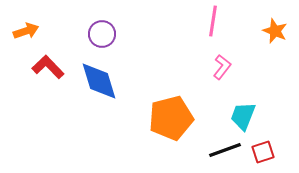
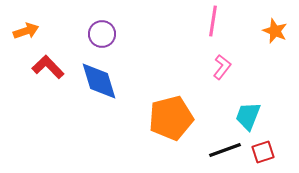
cyan trapezoid: moved 5 px right
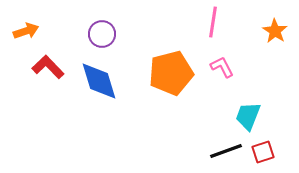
pink line: moved 1 px down
orange star: rotated 10 degrees clockwise
pink L-shape: rotated 65 degrees counterclockwise
orange pentagon: moved 45 px up
black line: moved 1 px right, 1 px down
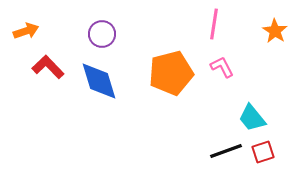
pink line: moved 1 px right, 2 px down
cyan trapezoid: moved 4 px right, 2 px down; rotated 60 degrees counterclockwise
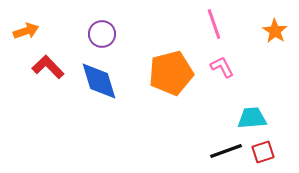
pink line: rotated 28 degrees counterclockwise
cyan trapezoid: rotated 124 degrees clockwise
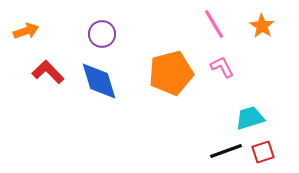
pink line: rotated 12 degrees counterclockwise
orange star: moved 13 px left, 5 px up
red L-shape: moved 5 px down
cyan trapezoid: moved 2 px left; rotated 12 degrees counterclockwise
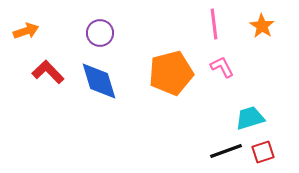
pink line: rotated 24 degrees clockwise
purple circle: moved 2 px left, 1 px up
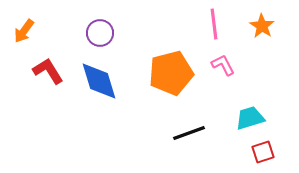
orange arrow: moved 2 px left; rotated 145 degrees clockwise
pink L-shape: moved 1 px right, 2 px up
red L-shape: moved 1 px up; rotated 12 degrees clockwise
black line: moved 37 px left, 18 px up
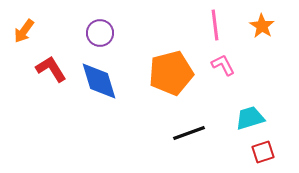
pink line: moved 1 px right, 1 px down
red L-shape: moved 3 px right, 2 px up
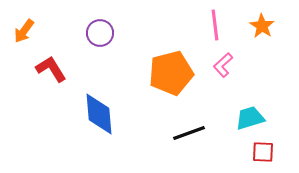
pink L-shape: rotated 105 degrees counterclockwise
blue diamond: moved 33 px down; rotated 12 degrees clockwise
red square: rotated 20 degrees clockwise
